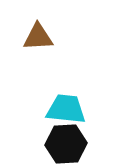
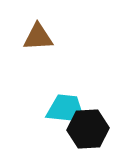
black hexagon: moved 22 px right, 15 px up
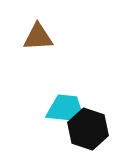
black hexagon: rotated 21 degrees clockwise
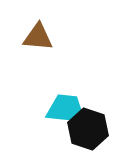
brown triangle: rotated 8 degrees clockwise
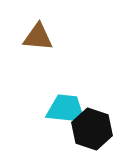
black hexagon: moved 4 px right
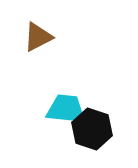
brown triangle: rotated 32 degrees counterclockwise
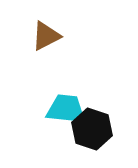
brown triangle: moved 8 px right, 1 px up
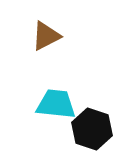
cyan trapezoid: moved 10 px left, 5 px up
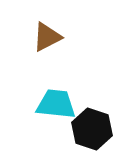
brown triangle: moved 1 px right, 1 px down
